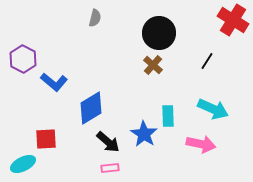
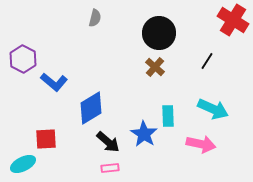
brown cross: moved 2 px right, 2 px down
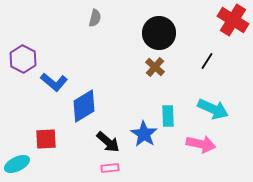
blue diamond: moved 7 px left, 2 px up
cyan ellipse: moved 6 px left
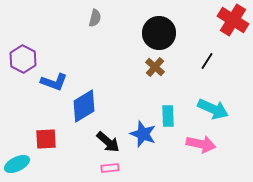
blue L-shape: rotated 20 degrees counterclockwise
blue star: moved 1 px left; rotated 12 degrees counterclockwise
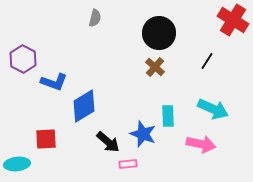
cyan ellipse: rotated 20 degrees clockwise
pink rectangle: moved 18 px right, 4 px up
